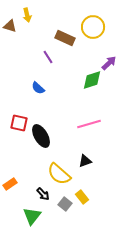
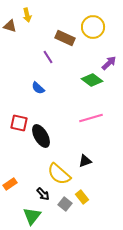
green diamond: rotated 55 degrees clockwise
pink line: moved 2 px right, 6 px up
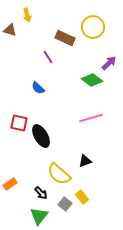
brown triangle: moved 4 px down
black arrow: moved 2 px left, 1 px up
green triangle: moved 7 px right
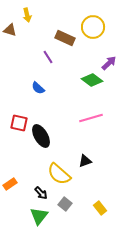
yellow rectangle: moved 18 px right, 11 px down
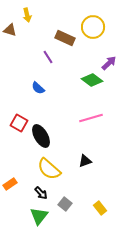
red square: rotated 18 degrees clockwise
yellow semicircle: moved 10 px left, 5 px up
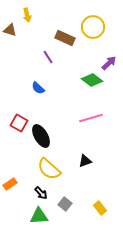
green triangle: rotated 48 degrees clockwise
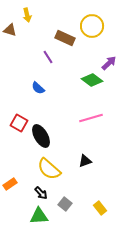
yellow circle: moved 1 px left, 1 px up
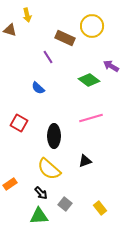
purple arrow: moved 2 px right, 3 px down; rotated 105 degrees counterclockwise
green diamond: moved 3 px left
black ellipse: moved 13 px right; rotated 30 degrees clockwise
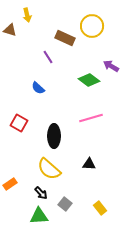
black triangle: moved 4 px right, 3 px down; rotated 24 degrees clockwise
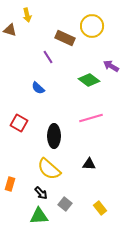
orange rectangle: rotated 40 degrees counterclockwise
